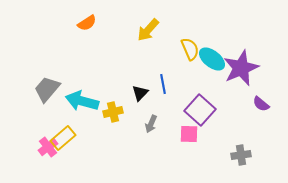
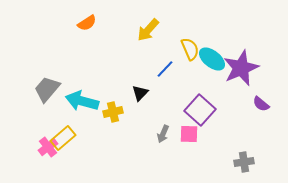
blue line: moved 2 px right, 15 px up; rotated 54 degrees clockwise
gray arrow: moved 12 px right, 10 px down
gray cross: moved 3 px right, 7 px down
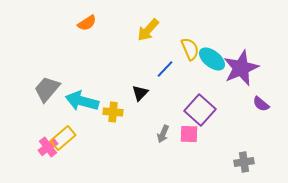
yellow cross: rotated 18 degrees clockwise
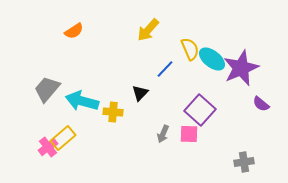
orange semicircle: moved 13 px left, 8 px down
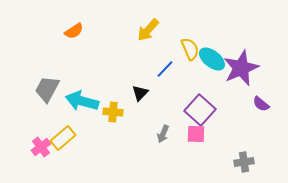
gray trapezoid: rotated 12 degrees counterclockwise
pink square: moved 7 px right
pink cross: moved 7 px left
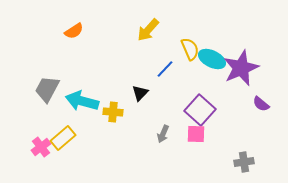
cyan ellipse: rotated 12 degrees counterclockwise
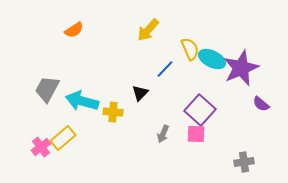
orange semicircle: moved 1 px up
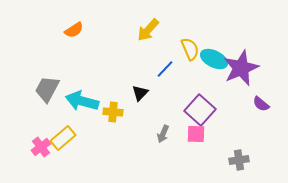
cyan ellipse: moved 2 px right
gray cross: moved 5 px left, 2 px up
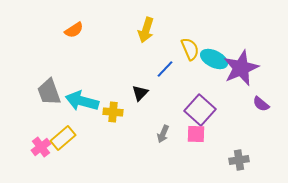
yellow arrow: moved 2 px left; rotated 25 degrees counterclockwise
gray trapezoid: moved 2 px right, 3 px down; rotated 48 degrees counterclockwise
